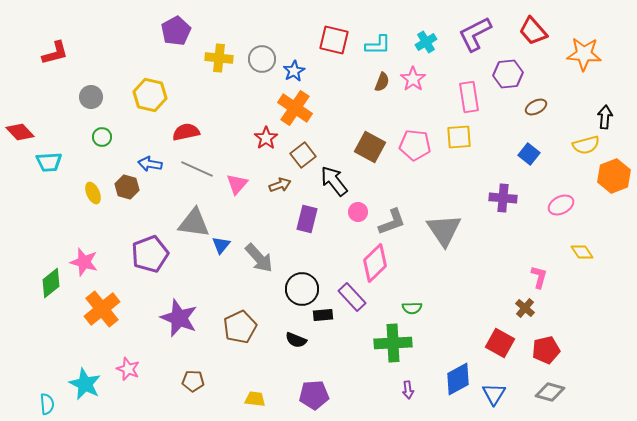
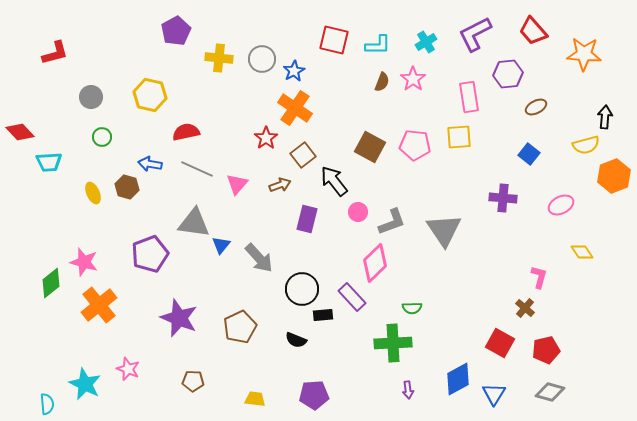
orange cross at (102, 309): moved 3 px left, 4 px up
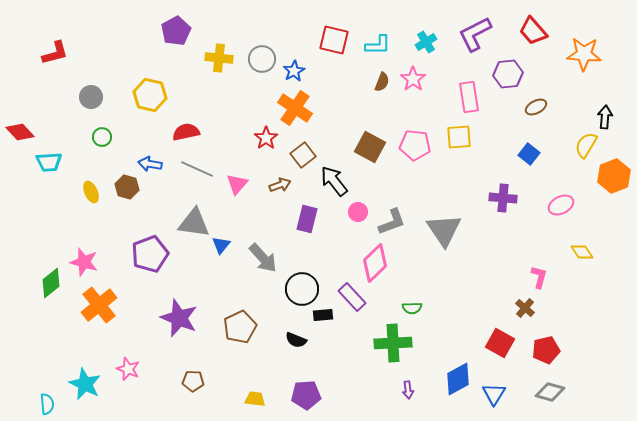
yellow semicircle at (586, 145): rotated 136 degrees clockwise
yellow ellipse at (93, 193): moved 2 px left, 1 px up
gray arrow at (259, 258): moved 4 px right
purple pentagon at (314, 395): moved 8 px left
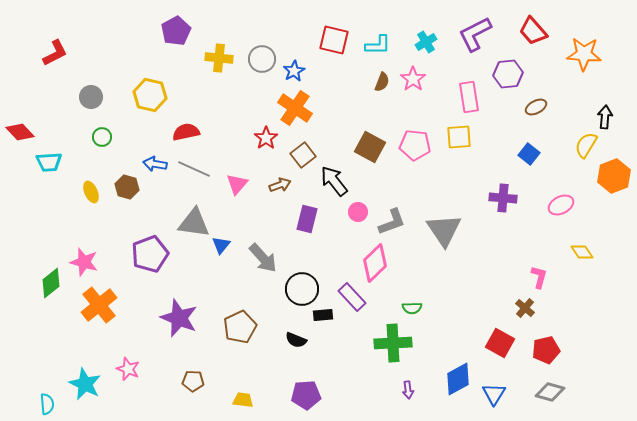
red L-shape at (55, 53): rotated 12 degrees counterclockwise
blue arrow at (150, 164): moved 5 px right
gray line at (197, 169): moved 3 px left
yellow trapezoid at (255, 399): moved 12 px left, 1 px down
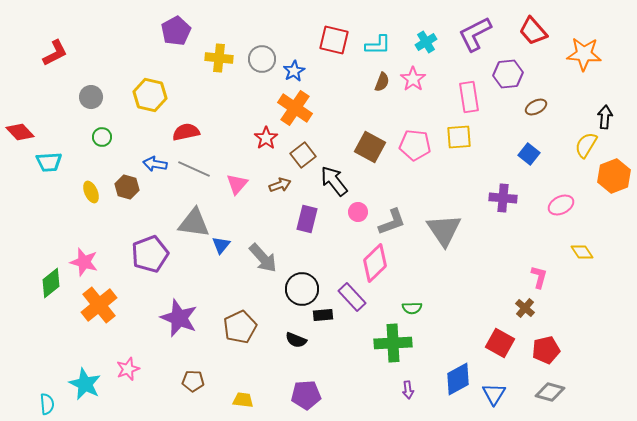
pink star at (128, 369): rotated 30 degrees clockwise
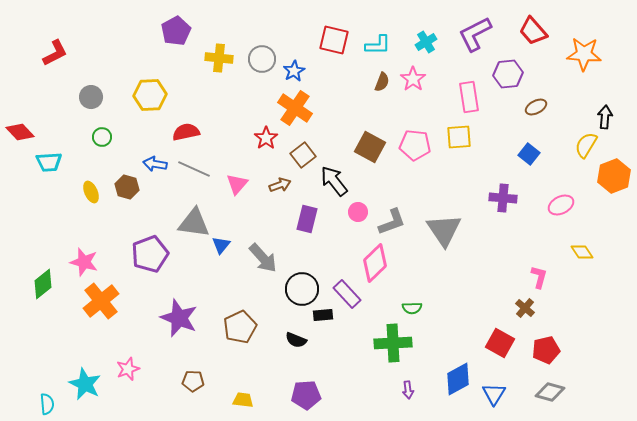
yellow hexagon at (150, 95): rotated 16 degrees counterclockwise
green diamond at (51, 283): moved 8 px left, 1 px down
purple rectangle at (352, 297): moved 5 px left, 3 px up
orange cross at (99, 305): moved 2 px right, 4 px up
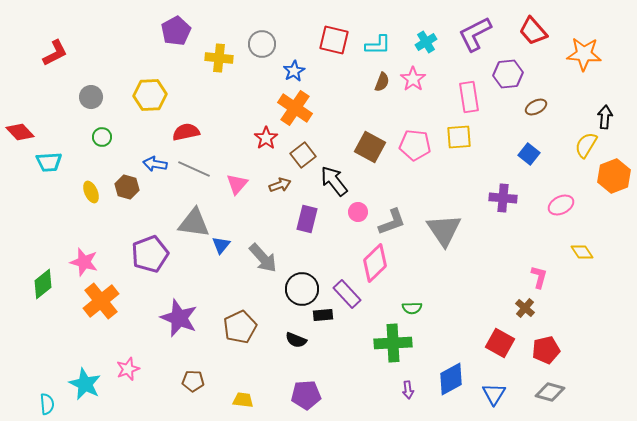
gray circle at (262, 59): moved 15 px up
blue diamond at (458, 379): moved 7 px left
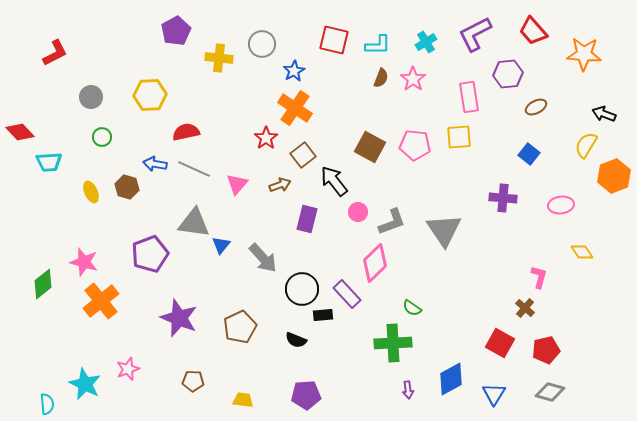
brown semicircle at (382, 82): moved 1 px left, 4 px up
black arrow at (605, 117): moved 1 px left, 3 px up; rotated 75 degrees counterclockwise
pink ellipse at (561, 205): rotated 20 degrees clockwise
green semicircle at (412, 308): rotated 36 degrees clockwise
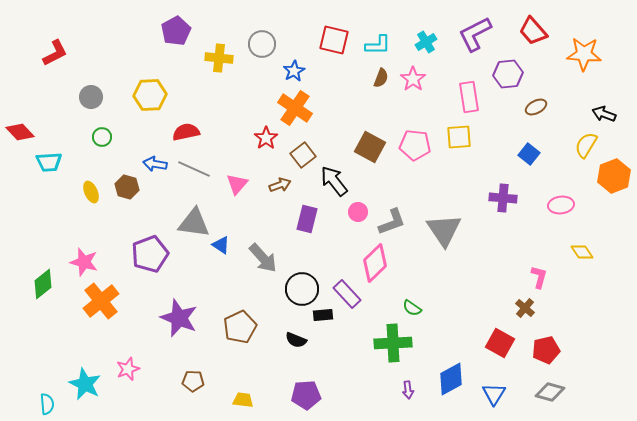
blue triangle at (221, 245): rotated 36 degrees counterclockwise
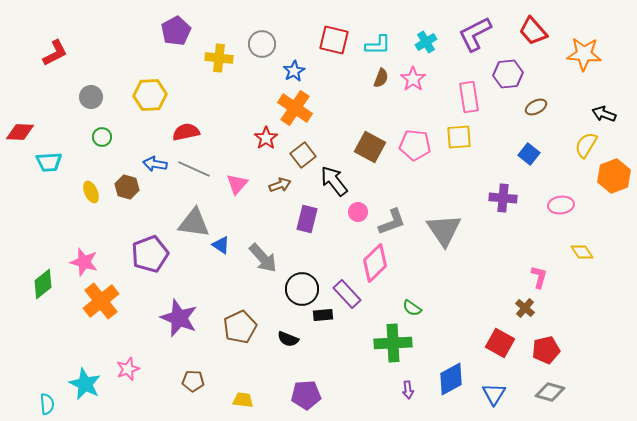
red diamond at (20, 132): rotated 44 degrees counterclockwise
black semicircle at (296, 340): moved 8 px left, 1 px up
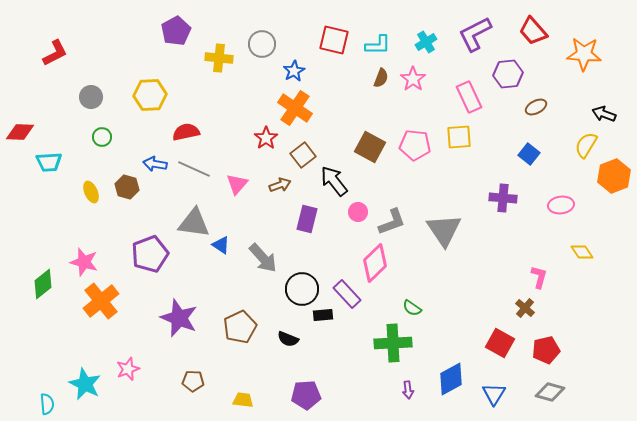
pink rectangle at (469, 97): rotated 16 degrees counterclockwise
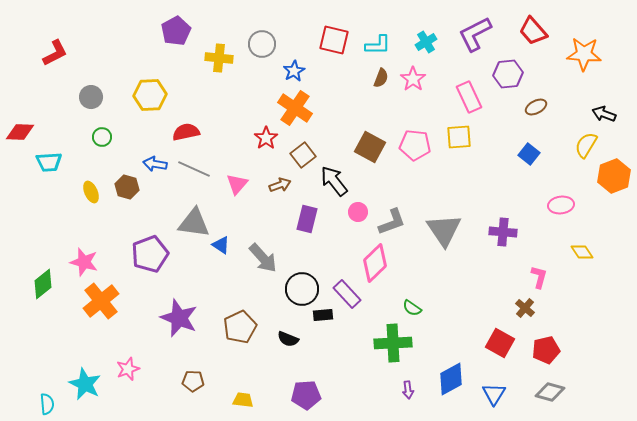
purple cross at (503, 198): moved 34 px down
